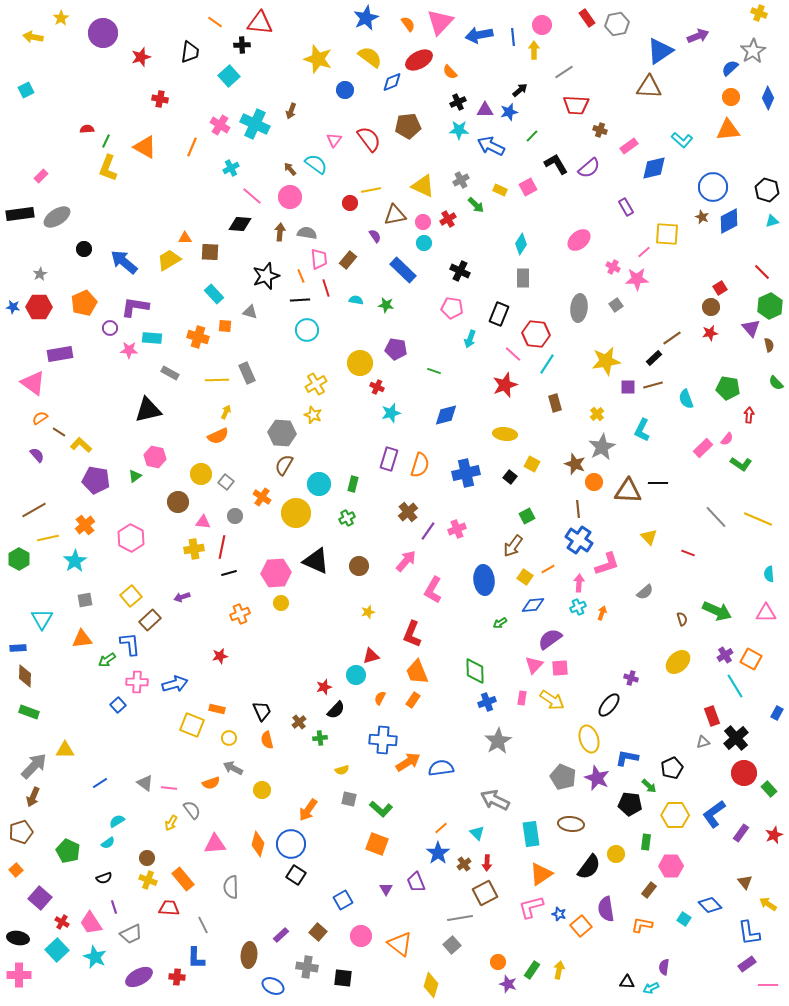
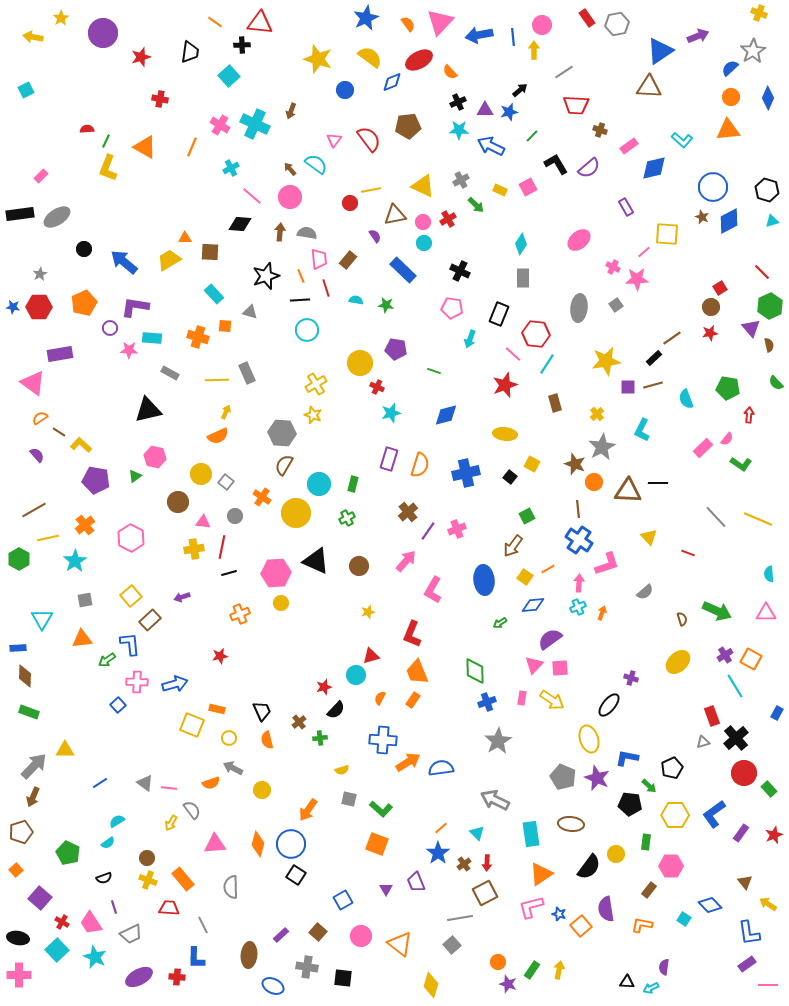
green pentagon at (68, 851): moved 2 px down
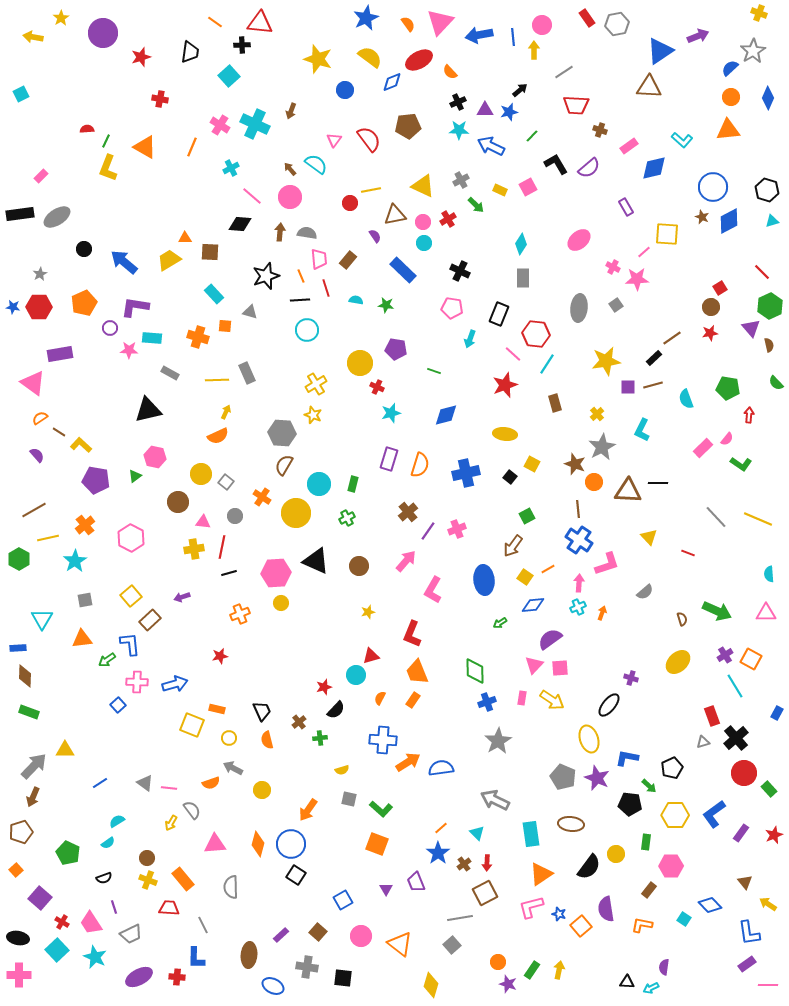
cyan square at (26, 90): moved 5 px left, 4 px down
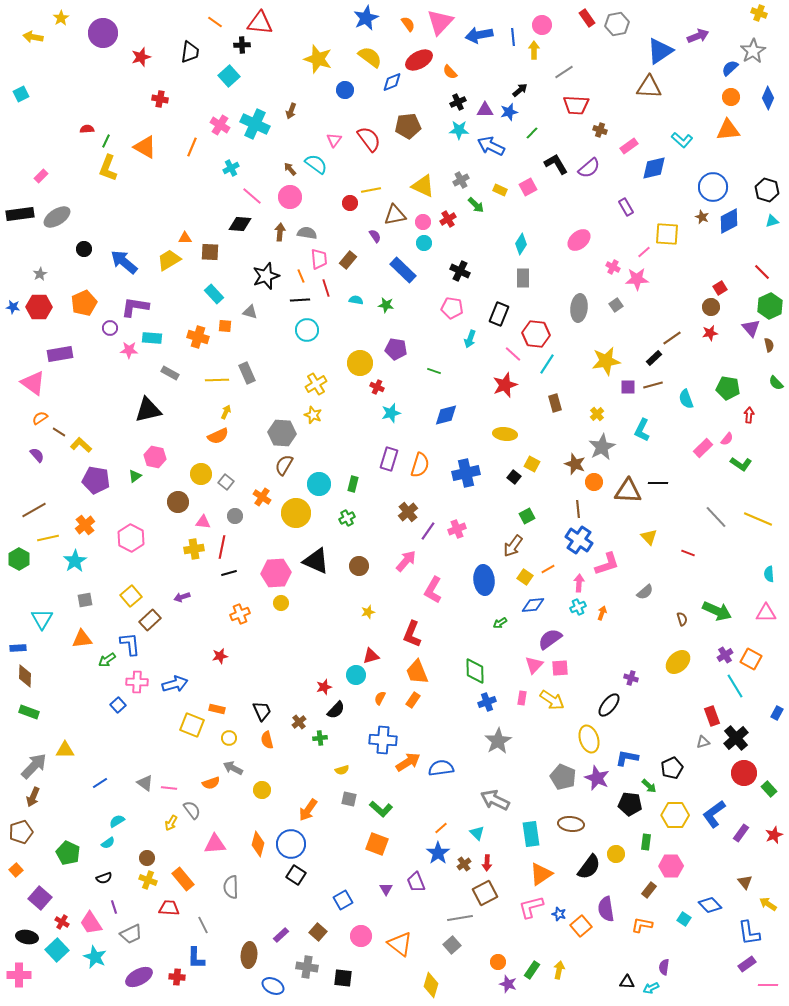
green line at (532, 136): moved 3 px up
black square at (510, 477): moved 4 px right
black ellipse at (18, 938): moved 9 px right, 1 px up
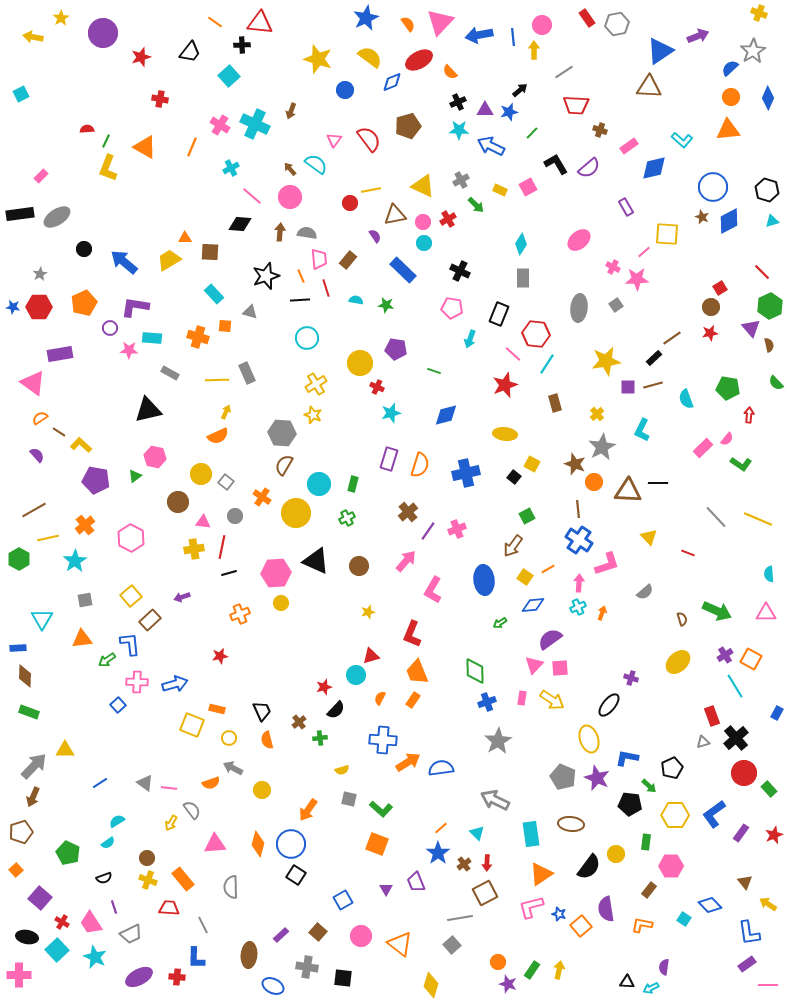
black trapezoid at (190, 52): rotated 30 degrees clockwise
brown pentagon at (408, 126): rotated 10 degrees counterclockwise
cyan circle at (307, 330): moved 8 px down
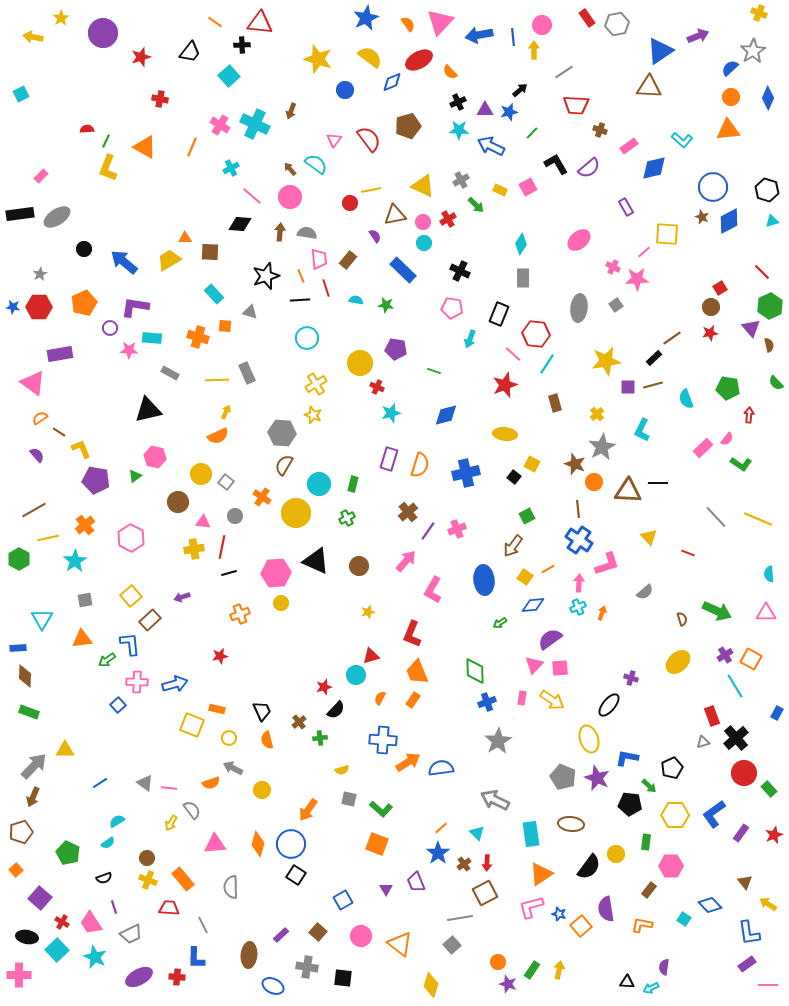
yellow L-shape at (81, 445): moved 4 px down; rotated 25 degrees clockwise
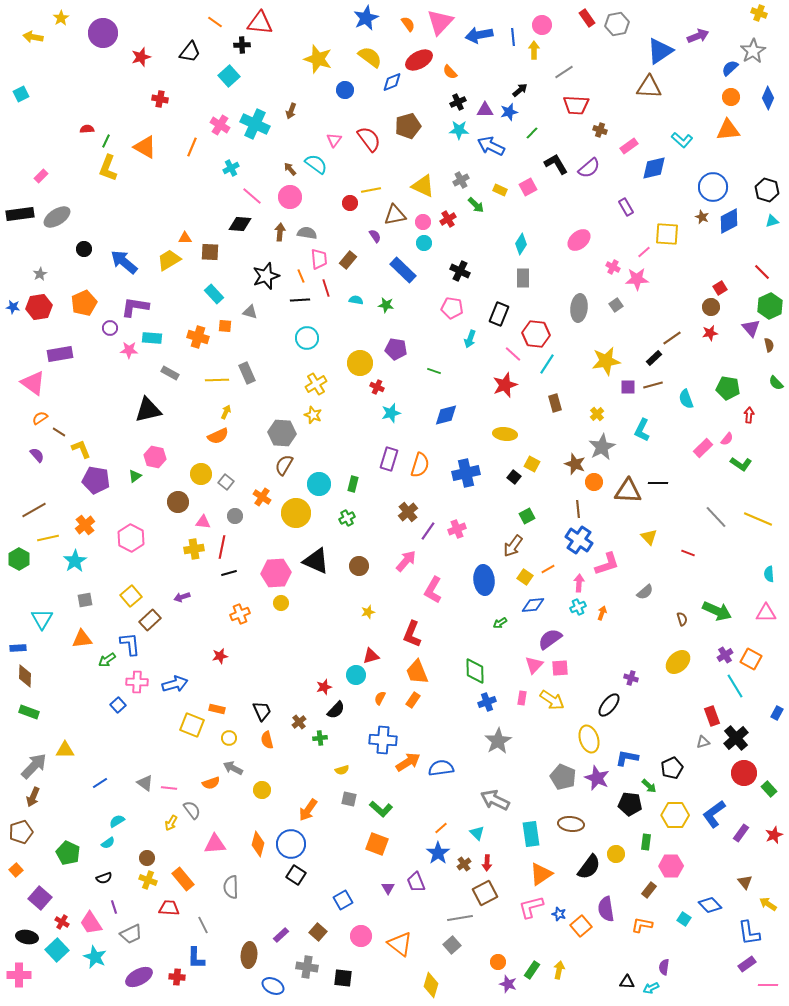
red hexagon at (39, 307): rotated 10 degrees counterclockwise
purple triangle at (386, 889): moved 2 px right, 1 px up
